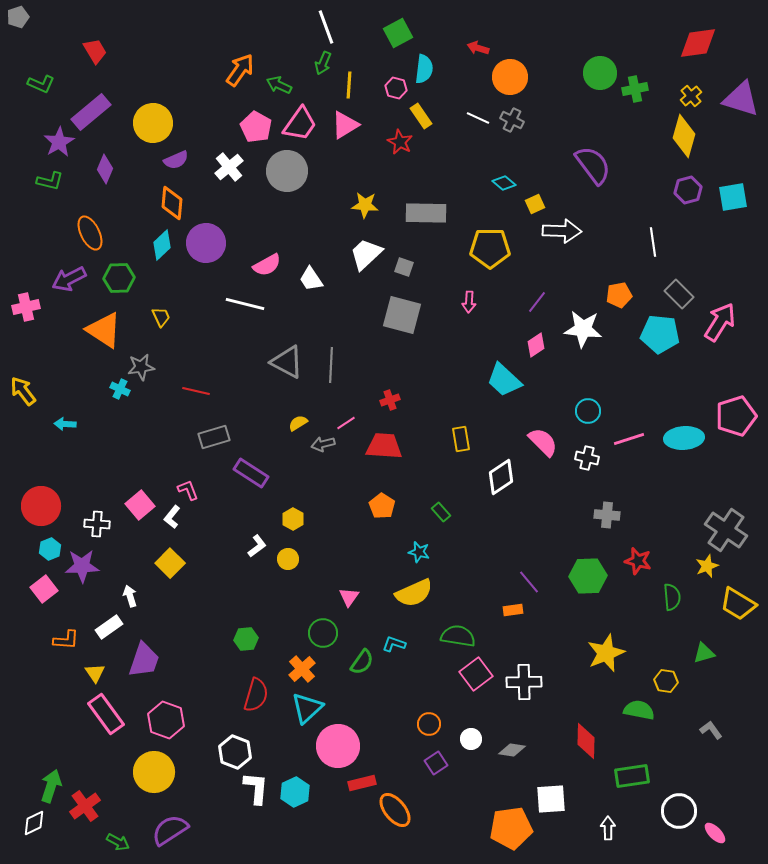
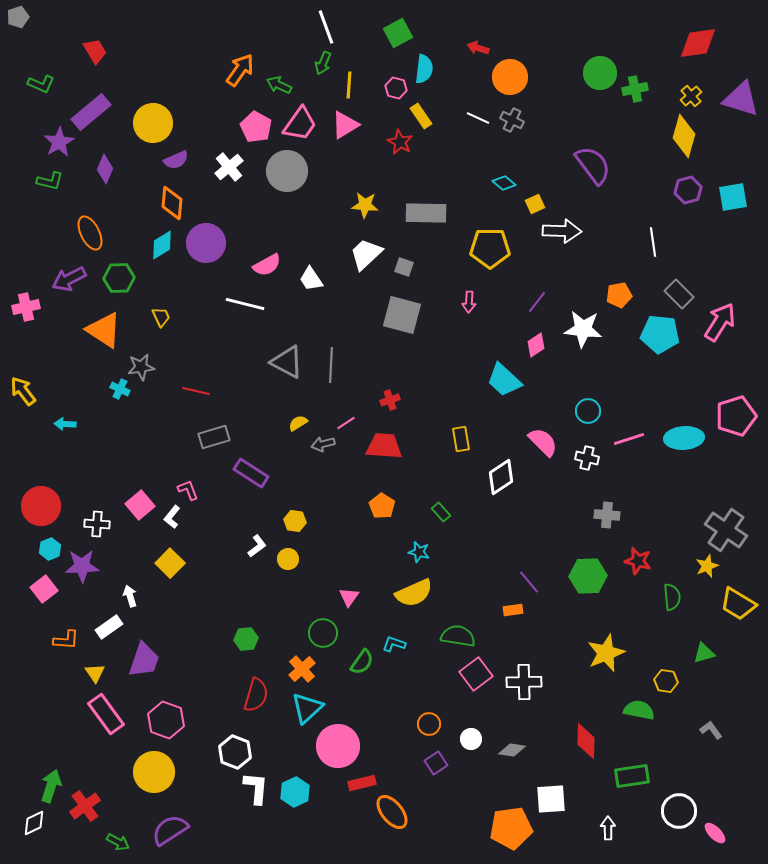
cyan diamond at (162, 245): rotated 12 degrees clockwise
yellow hexagon at (293, 519): moved 2 px right, 2 px down; rotated 20 degrees counterclockwise
orange ellipse at (395, 810): moved 3 px left, 2 px down
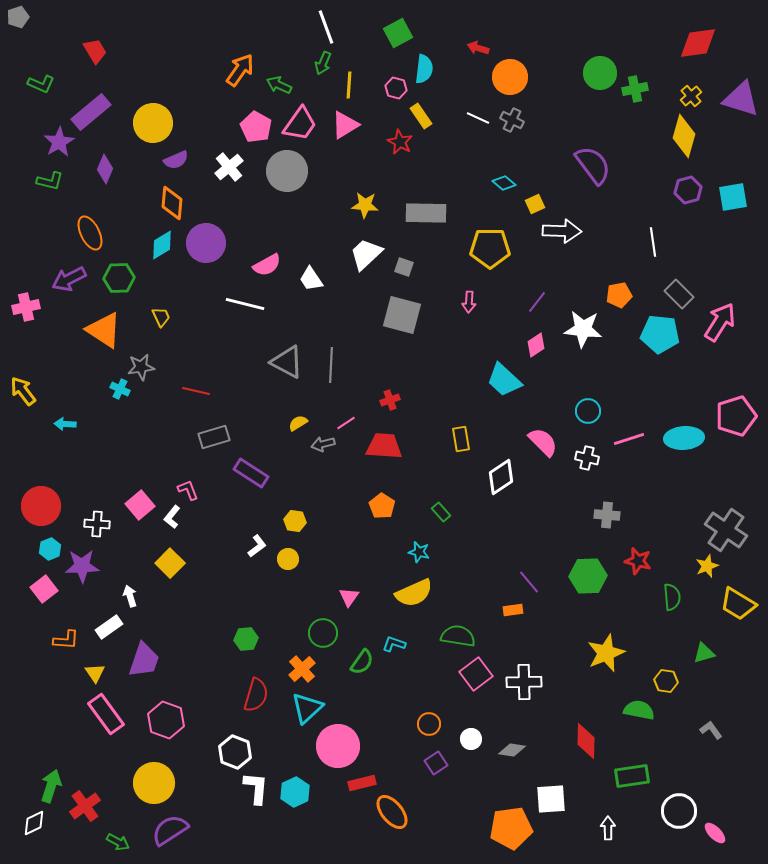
yellow circle at (154, 772): moved 11 px down
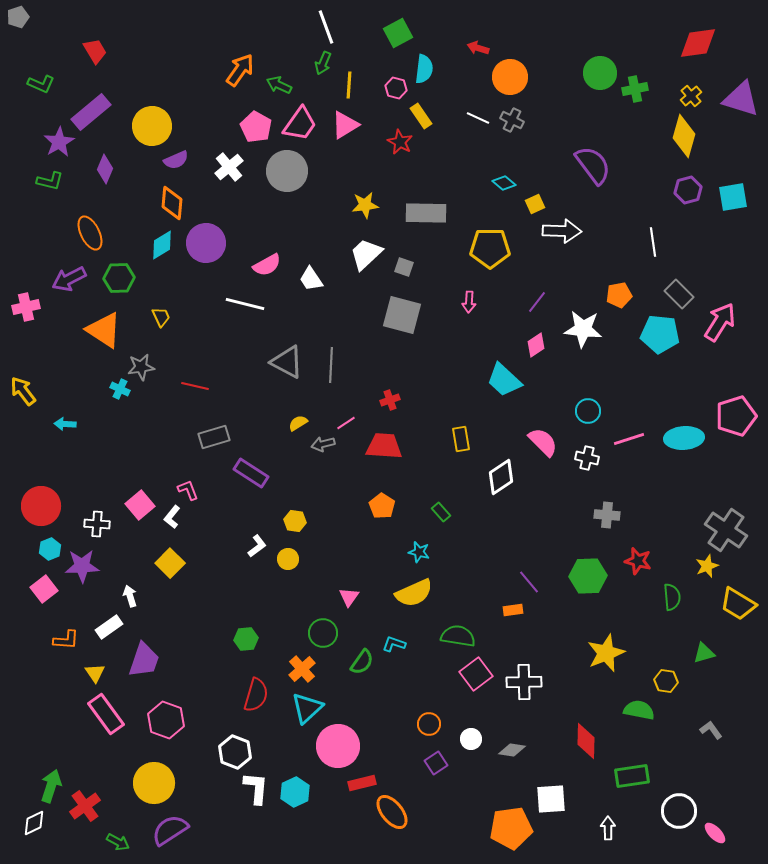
yellow circle at (153, 123): moved 1 px left, 3 px down
yellow star at (365, 205): rotated 12 degrees counterclockwise
red line at (196, 391): moved 1 px left, 5 px up
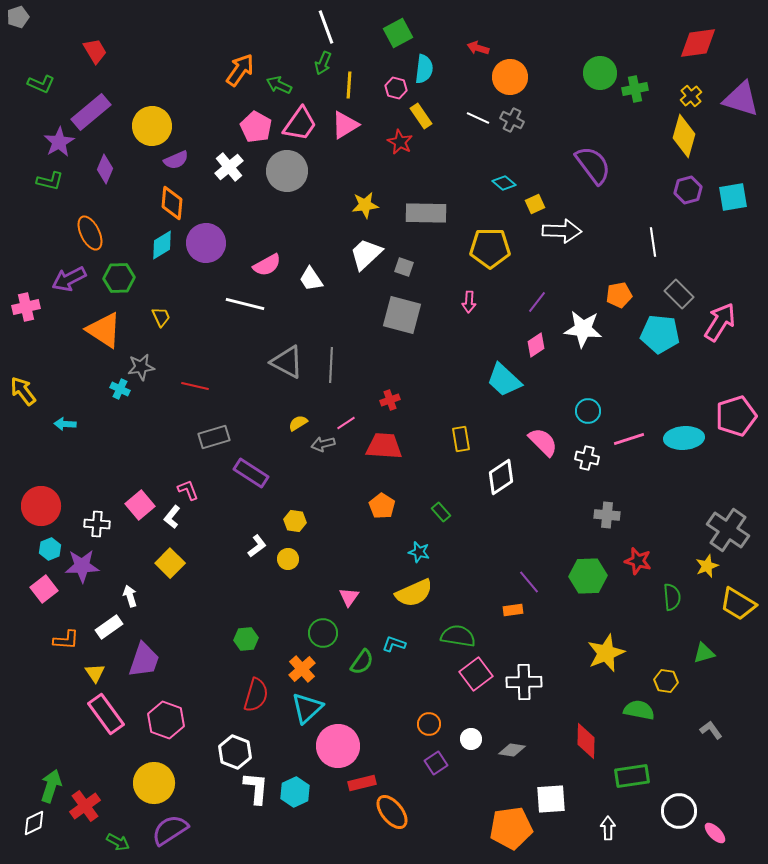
gray cross at (726, 530): moved 2 px right
